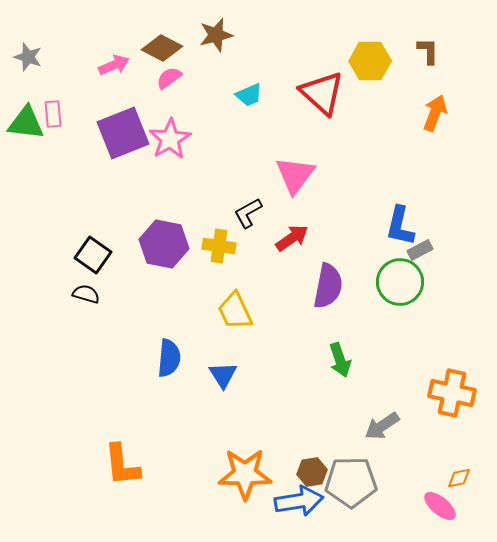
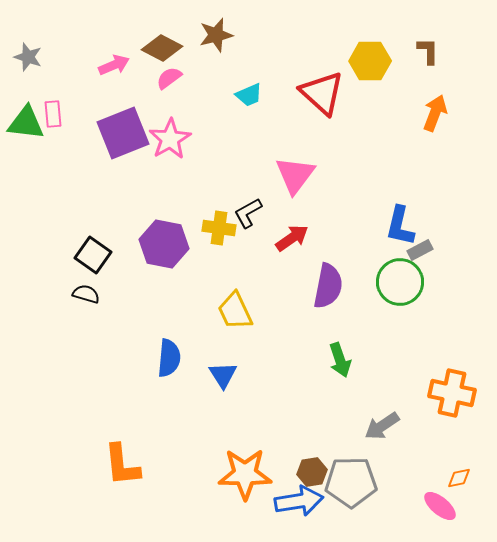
yellow cross: moved 18 px up
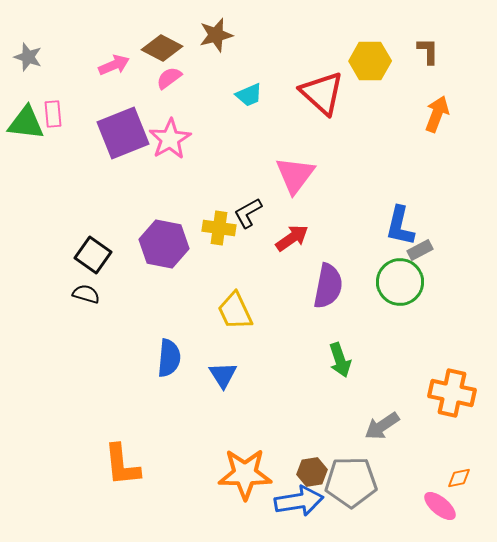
orange arrow: moved 2 px right, 1 px down
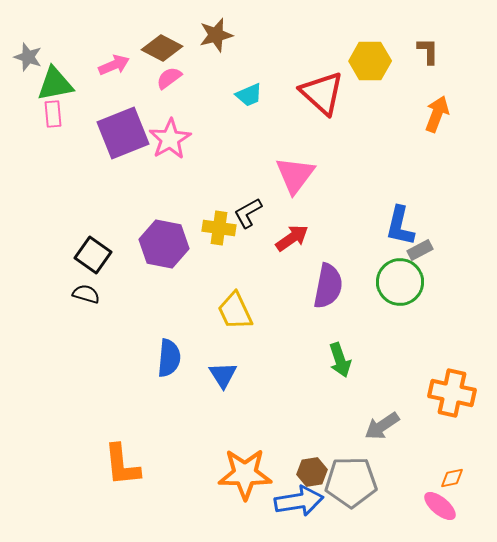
green triangle: moved 29 px right, 39 px up; rotated 18 degrees counterclockwise
orange diamond: moved 7 px left
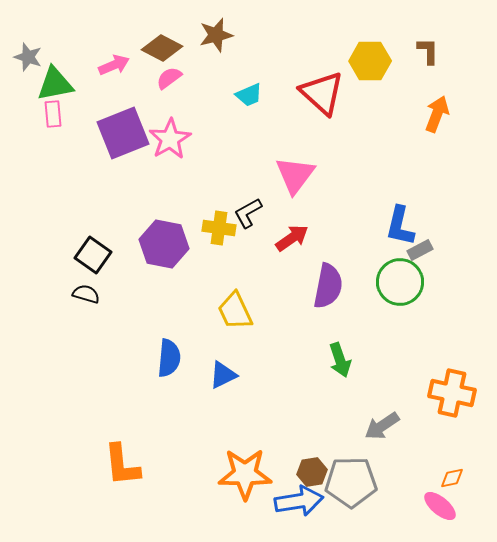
blue triangle: rotated 36 degrees clockwise
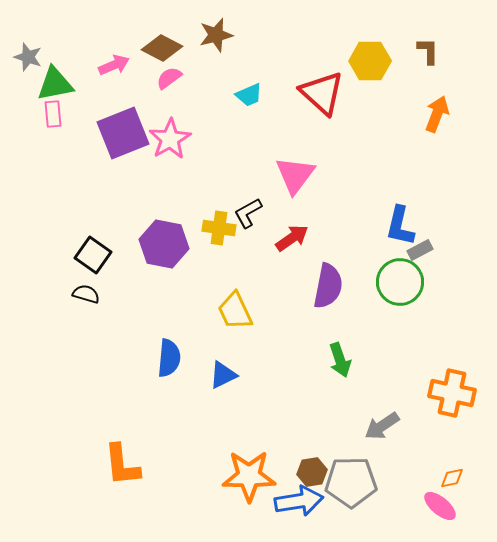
orange star: moved 4 px right, 2 px down
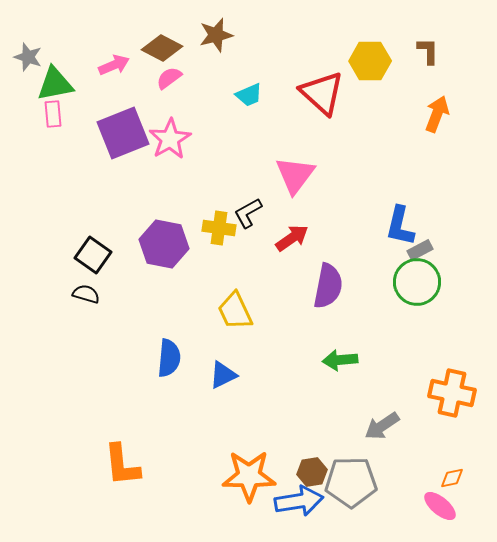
green circle: moved 17 px right
green arrow: rotated 104 degrees clockwise
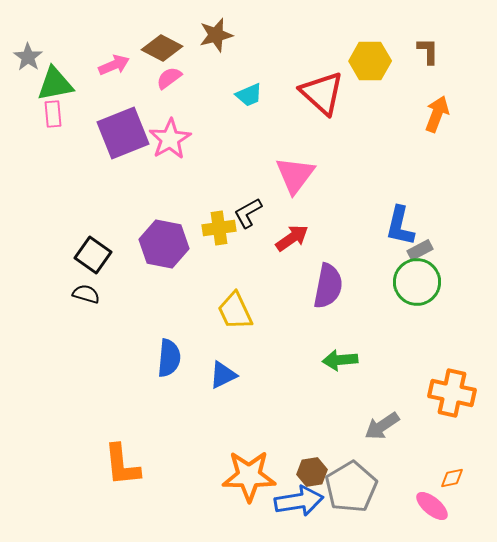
gray star: rotated 16 degrees clockwise
yellow cross: rotated 16 degrees counterclockwise
gray pentagon: moved 5 px down; rotated 30 degrees counterclockwise
pink ellipse: moved 8 px left
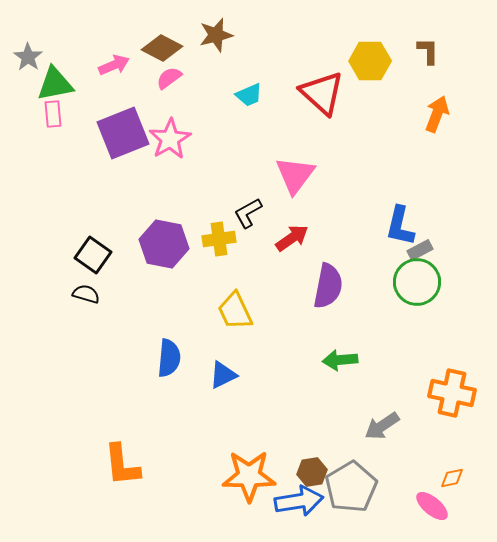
yellow cross: moved 11 px down
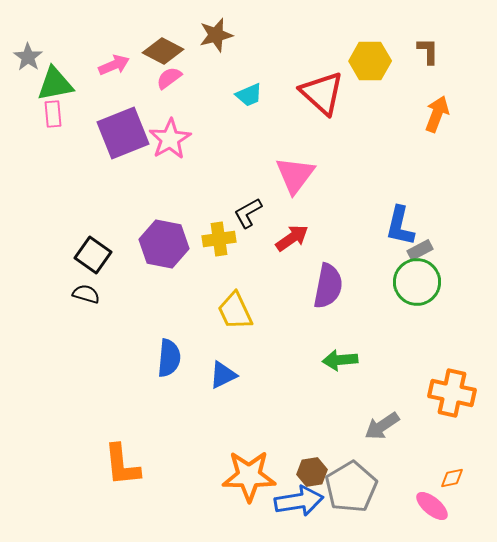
brown diamond: moved 1 px right, 3 px down
